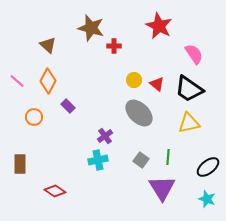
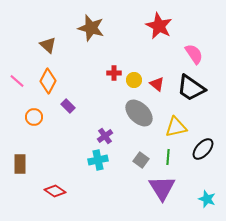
red cross: moved 27 px down
black trapezoid: moved 2 px right, 1 px up
yellow triangle: moved 13 px left, 4 px down
black ellipse: moved 5 px left, 18 px up; rotated 10 degrees counterclockwise
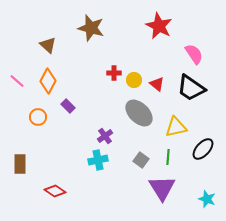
orange circle: moved 4 px right
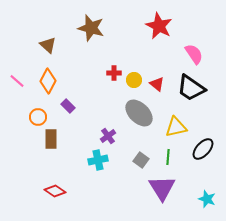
purple cross: moved 3 px right
brown rectangle: moved 31 px right, 25 px up
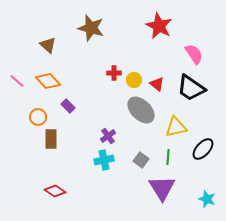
orange diamond: rotated 70 degrees counterclockwise
gray ellipse: moved 2 px right, 3 px up
cyan cross: moved 6 px right
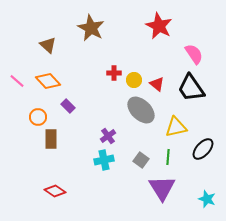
brown star: rotated 12 degrees clockwise
black trapezoid: rotated 20 degrees clockwise
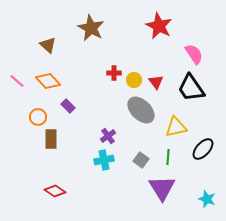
red triangle: moved 1 px left, 2 px up; rotated 14 degrees clockwise
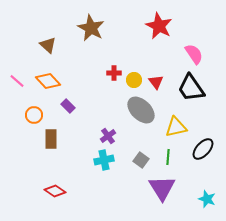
orange circle: moved 4 px left, 2 px up
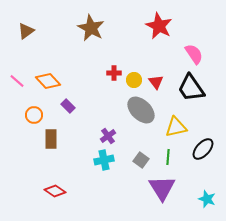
brown triangle: moved 22 px left, 14 px up; rotated 42 degrees clockwise
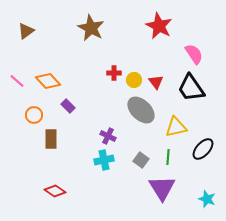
purple cross: rotated 28 degrees counterclockwise
